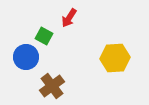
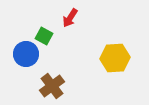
red arrow: moved 1 px right
blue circle: moved 3 px up
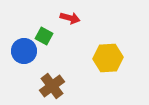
red arrow: rotated 108 degrees counterclockwise
blue circle: moved 2 px left, 3 px up
yellow hexagon: moved 7 px left
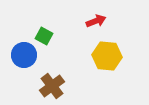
red arrow: moved 26 px right, 3 px down; rotated 36 degrees counterclockwise
blue circle: moved 4 px down
yellow hexagon: moved 1 px left, 2 px up; rotated 8 degrees clockwise
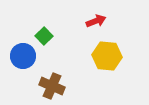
green square: rotated 18 degrees clockwise
blue circle: moved 1 px left, 1 px down
brown cross: rotated 30 degrees counterclockwise
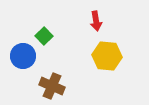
red arrow: rotated 102 degrees clockwise
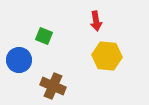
green square: rotated 24 degrees counterclockwise
blue circle: moved 4 px left, 4 px down
brown cross: moved 1 px right
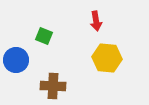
yellow hexagon: moved 2 px down
blue circle: moved 3 px left
brown cross: rotated 20 degrees counterclockwise
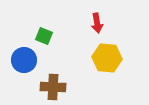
red arrow: moved 1 px right, 2 px down
blue circle: moved 8 px right
brown cross: moved 1 px down
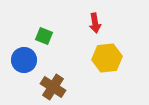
red arrow: moved 2 px left
yellow hexagon: rotated 12 degrees counterclockwise
brown cross: rotated 30 degrees clockwise
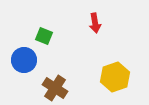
yellow hexagon: moved 8 px right, 19 px down; rotated 12 degrees counterclockwise
brown cross: moved 2 px right, 1 px down
